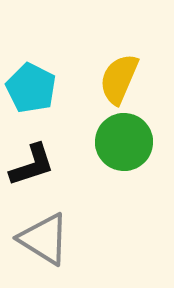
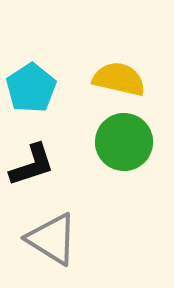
yellow semicircle: rotated 80 degrees clockwise
cyan pentagon: rotated 12 degrees clockwise
gray triangle: moved 8 px right
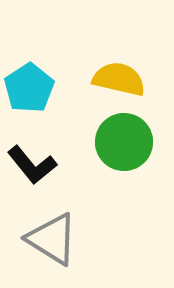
cyan pentagon: moved 2 px left
black L-shape: rotated 69 degrees clockwise
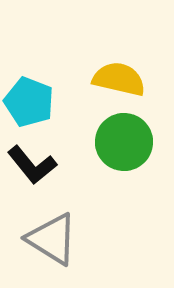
cyan pentagon: moved 14 px down; rotated 18 degrees counterclockwise
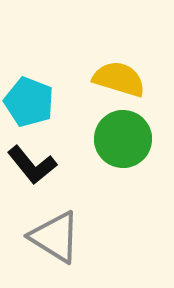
yellow semicircle: rotated 4 degrees clockwise
green circle: moved 1 px left, 3 px up
gray triangle: moved 3 px right, 2 px up
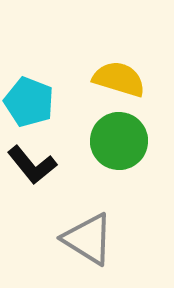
green circle: moved 4 px left, 2 px down
gray triangle: moved 33 px right, 2 px down
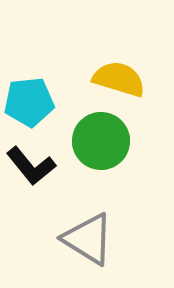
cyan pentagon: rotated 27 degrees counterclockwise
green circle: moved 18 px left
black L-shape: moved 1 px left, 1 px down
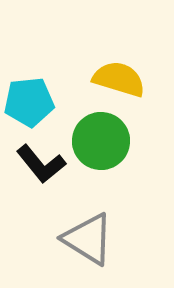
black L-shape: moved 10 px right, 2 px up
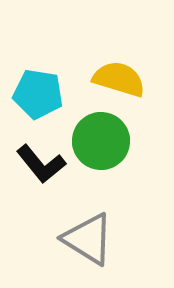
cyan pentagon: moved 9 px right, 8 px up; rotated 15 degrees clockwise
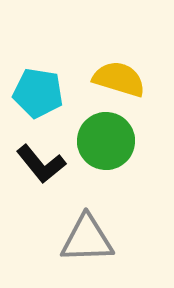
cyan pentagon: moved 1 px up
green circle: moved 5 px right
gray triangle: moved 1 px left; rotated 34 degrees counterclockwise
